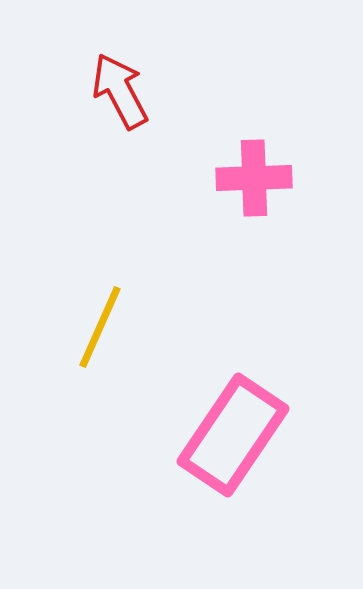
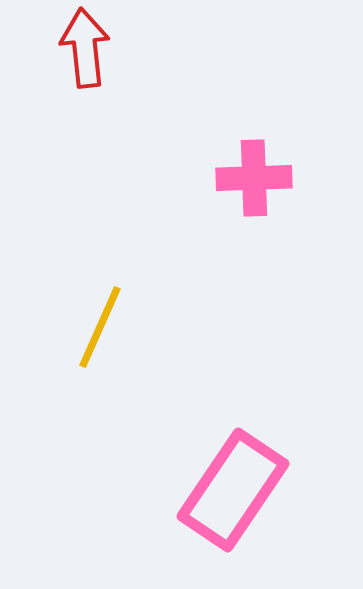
red arrow: moved 35 px left, 43 px up; rotated 22 degrees clockwise
pink rectangle: moved 55 px down
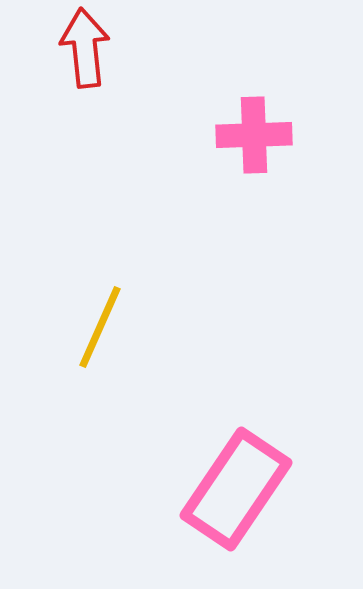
pink cross: moved 43 px up
pink rectangle: moved 3 px right, 1 px up
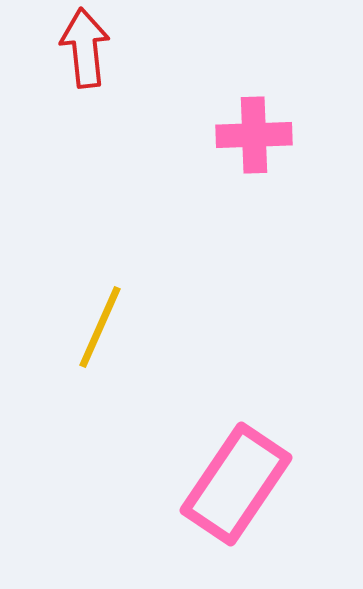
pink rectangle: moved 5 px up
